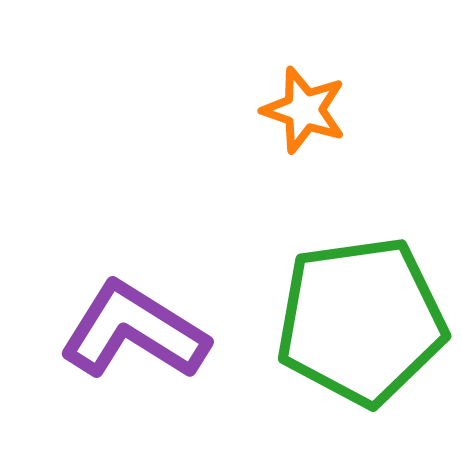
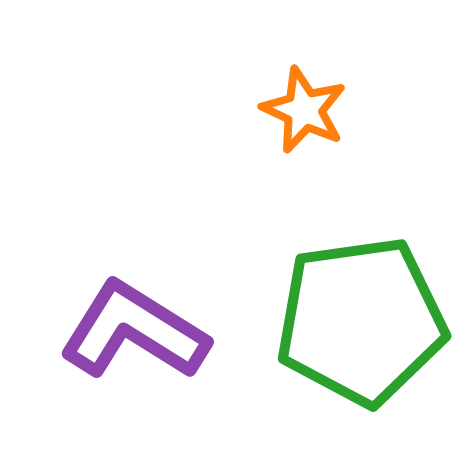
orange star: rotated 6 degrees clockwise
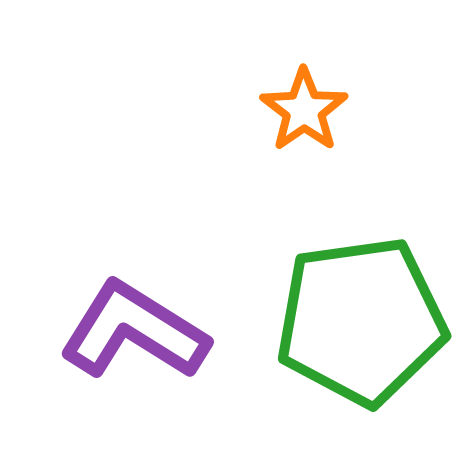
orange star: rotated 12 degrees clockwise
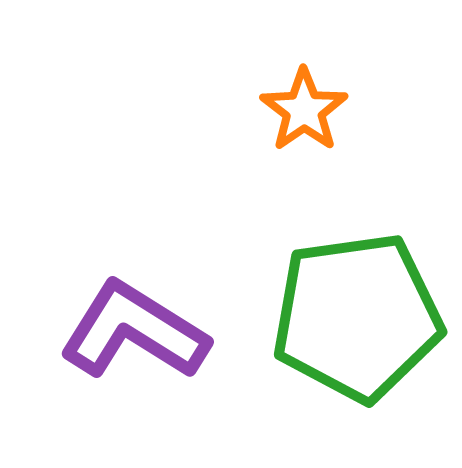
green pentagon: moved 4 px left, 4 px up
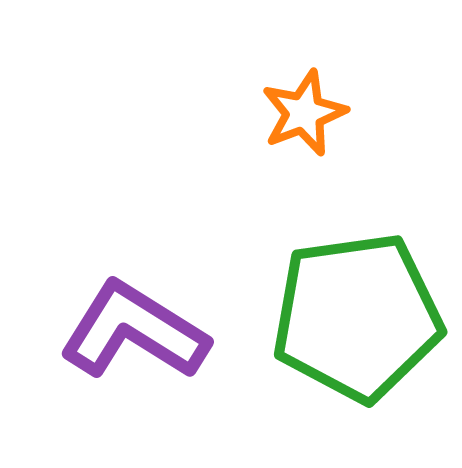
orange star: moved 3 px down; rotated 14 degrees clockwise
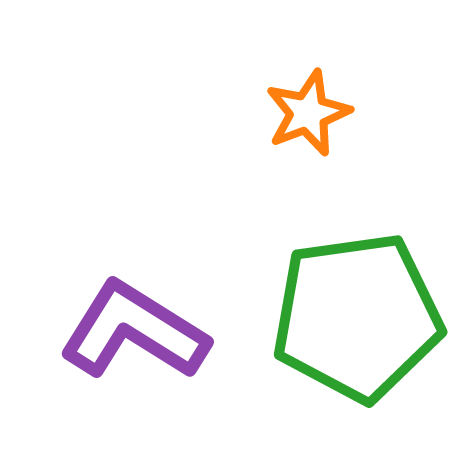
orange star: moved 4 px right
